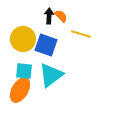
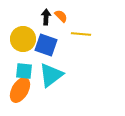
black arrow: moved 3 px left, 1 px down
yellow line: rotated 12 degrees counterclockwise
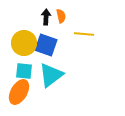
orange semicircle: rotated 32 degrees clockwise
yellow line: moved 3 px right
yellow circle: moved 1 px right, 4 px down
orange ellipse: moved 1 px left, 2 px down
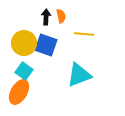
cyan square: rotated 30 degrees clockwise
cyan triangle: moved 28 px right; rotated 16 degrees clockwise
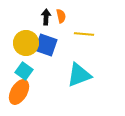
yellow circle: moved 2 px right
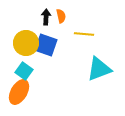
cyan triangle: moved 20 px right, 6 px up
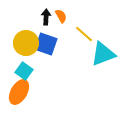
orange semicircle: rotated 16 degrees counterclockwise
yellow line: rotated 36 degrees clockwise
blue square: moved 1 px up
cyan triangle: moved 4 px right, 15 px up
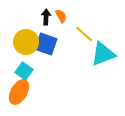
yellow circle: moved 1 px up
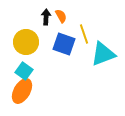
yellow line: rotated 30 degrees clockwise
blue square: moved 18 px right
orange ellipse: moved 3 px right, 1 px up
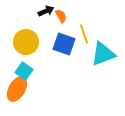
black arrow: moved 6 px up; rotated 63 degrees clockwise
orange ellipse: moved 5 px left, 2 px up
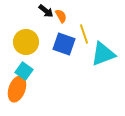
black arrow: rotated 63 degrees clockwise
orange ellipse: rotated 10 degrees counterclockwise
